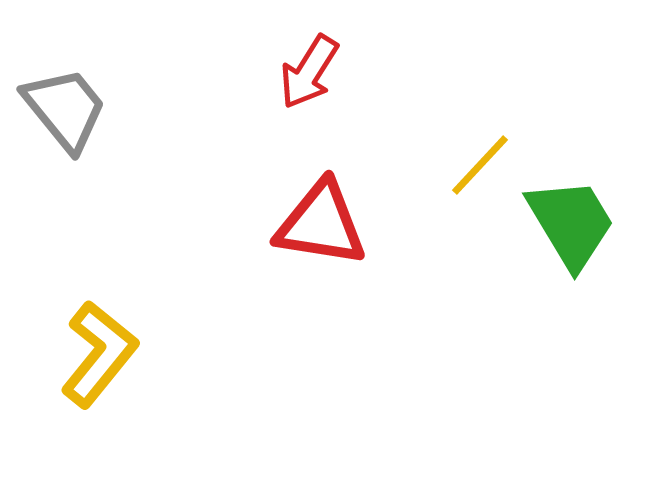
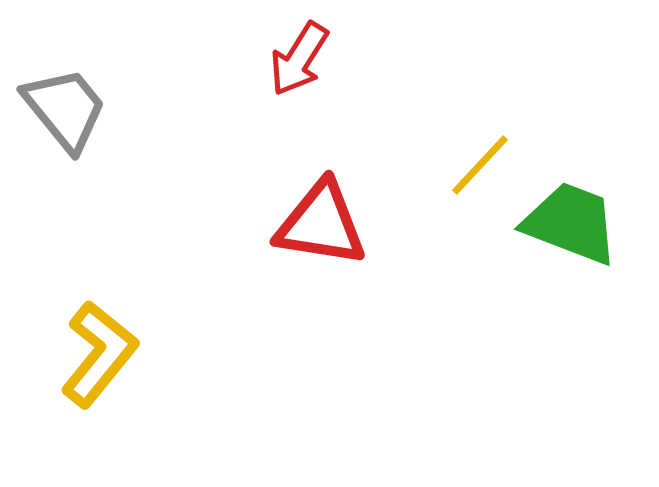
red arrow: moved 10 px left, 13 px up
green trapezoid: rotated 38 degrees counterclockwise
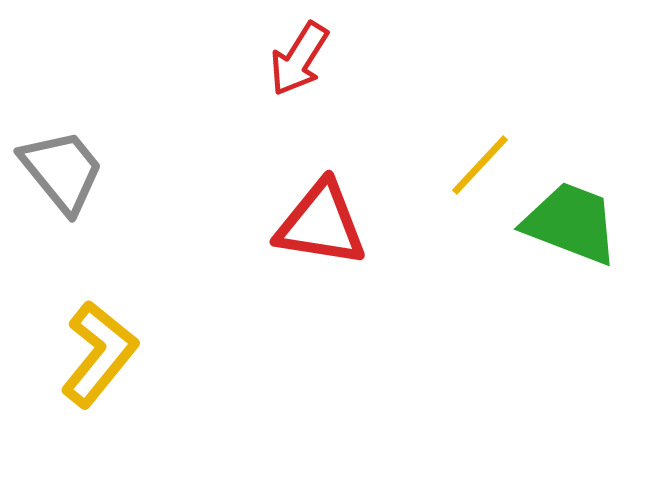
gray trapezoid: moved 3 px left, 62 px down
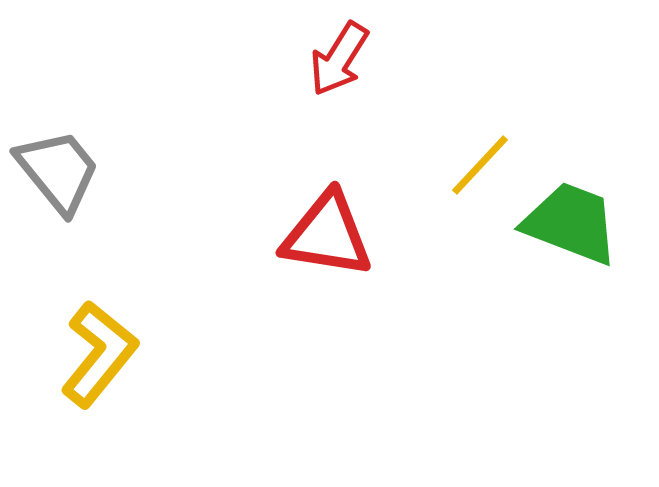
red arrow: moved 40 px right
gray trapezoid: moved 4 px left
red triangle: moved 6 px right, 11 px down
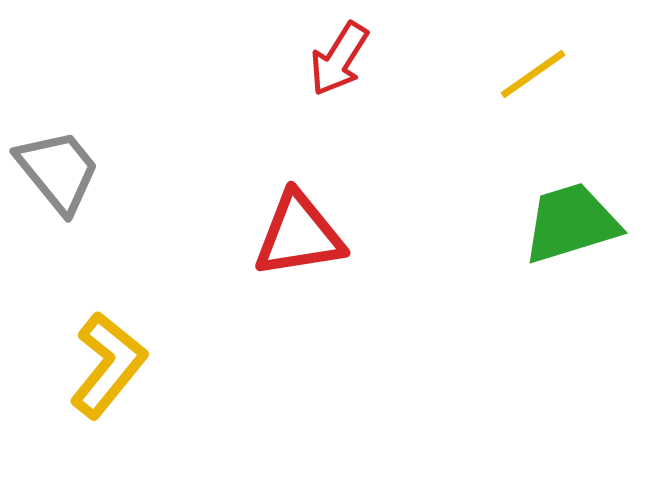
yellow line: moved 53 px right, 91 px up; rotated 12 degrees clockwise
green trapezoid: rotated 38 degrees counterclockwise
red triangle: moved 28 px left; rotated 18 degrees counterclockwise
yellow L-shape: moved 9 px right, 11 px down
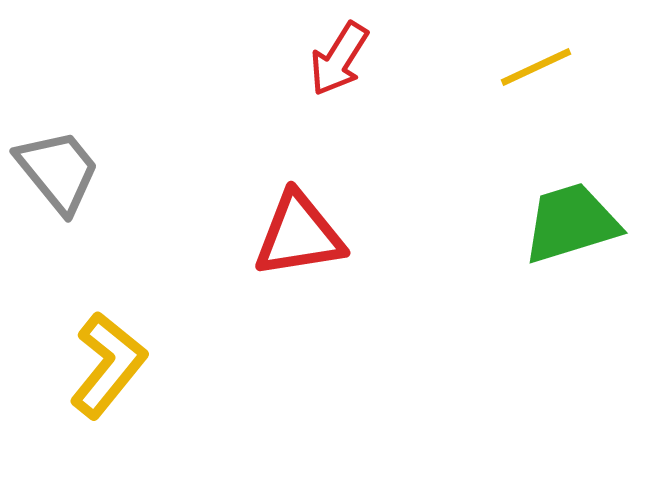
yellow line: moved 3 px right, 7 px up; rotated 10 degrees clockwise
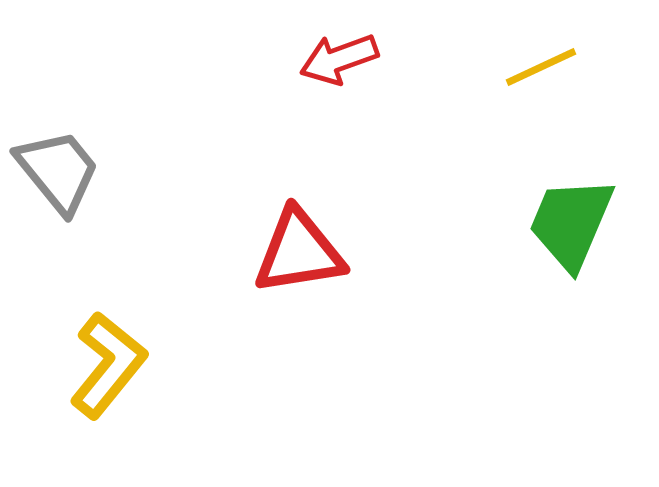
red arrow: rotated 38 degrees clockwise
yellow line: moved 5 px right
green trapezoid: rotated 50 degrees counterclockwise
red triangle: moved 17 px down
